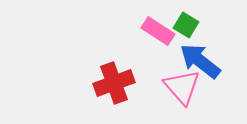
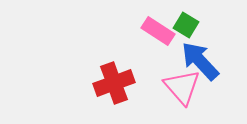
blue arrow: rotated 9 degrees clockwise
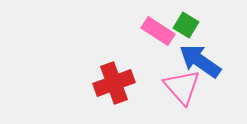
blue arrow: rotated 12 degrees counterclockwise
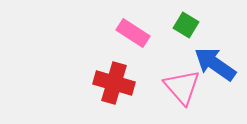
pink rectangle: moved 25 px left, 2 px down
blue arrow: moved 15 px right, 3 px down
red cross: rotated 36 degrees clockwise
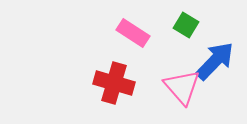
blue arrow: moved 3 px up; rotated 99 degrees clockwise
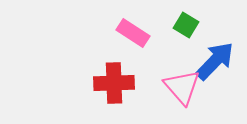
red cross: rotated 18 degrees counterclockwise
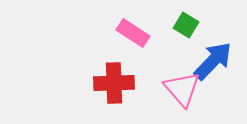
blue arrow: moved 2 px left
pink triangle: moved 2 px down
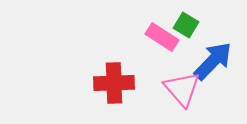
pink rectangle: moved 29 px right, 4 px down
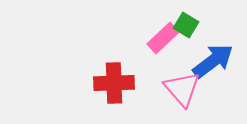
pink rectangle: moved 1 px right, 1 px down; rotated 76 degrees counterclockwise
blue arrow: rotated 9 degrees clockwise
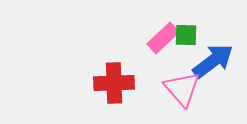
green square: moved 10 px down; rotated 30 degrees counterclockwise
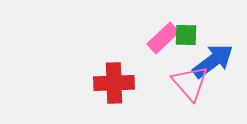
pink triangle: moved 8 px right, 6 px up
